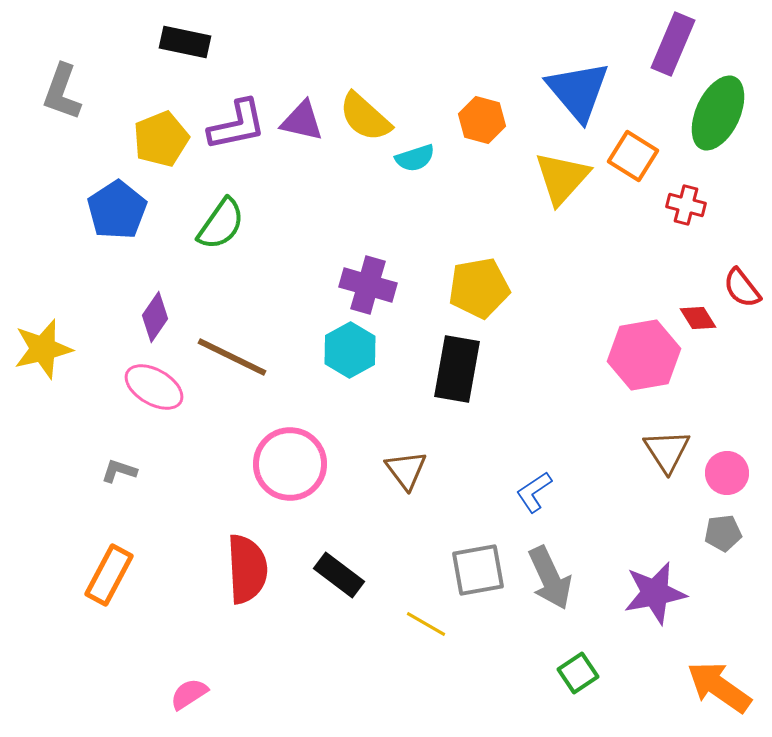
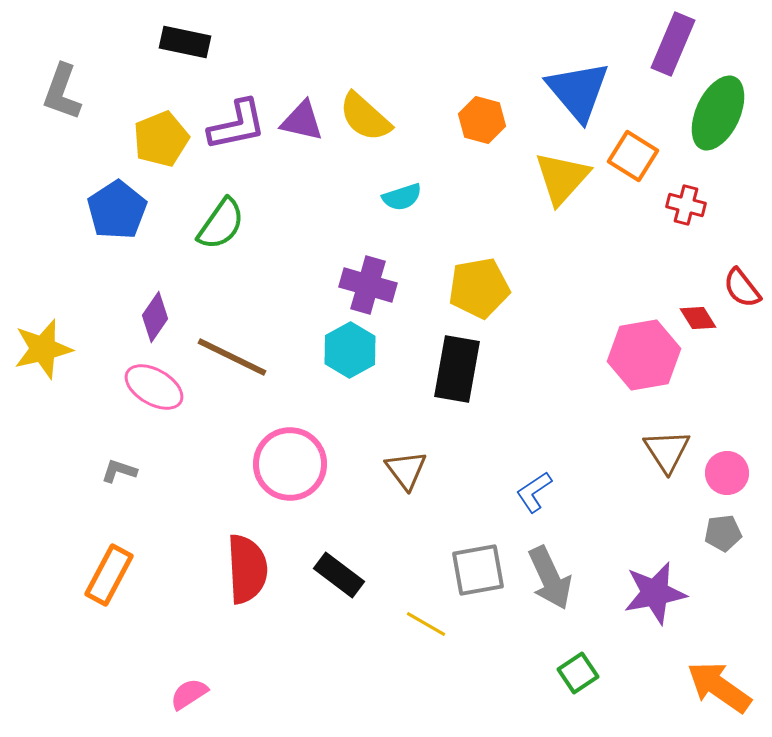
cyan semicircle at (415, 158): moved 13 px left, 39 px down
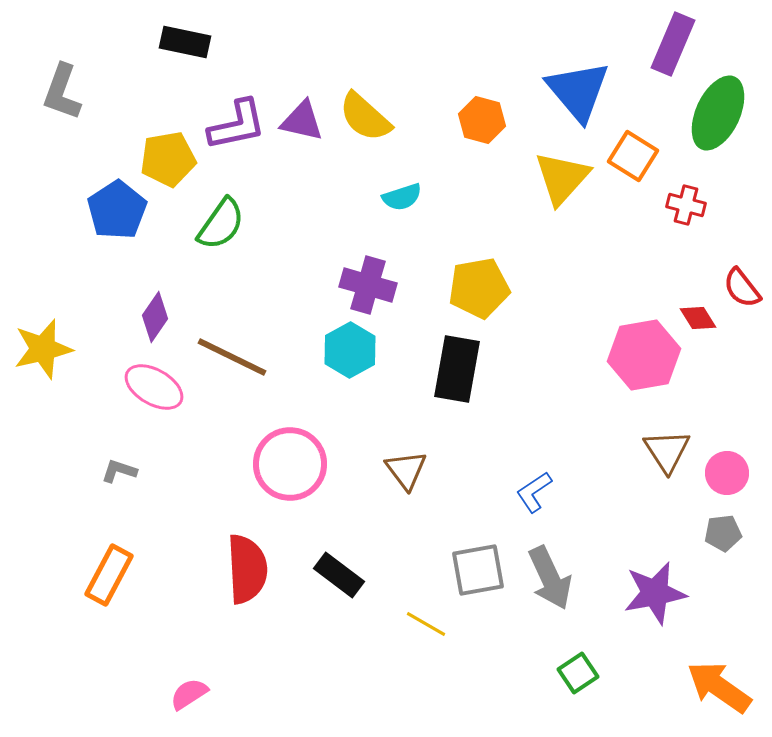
yellow pentagon at (161, 139): moved 7 px right, 20 px down; rotated 12 degrees clockwise
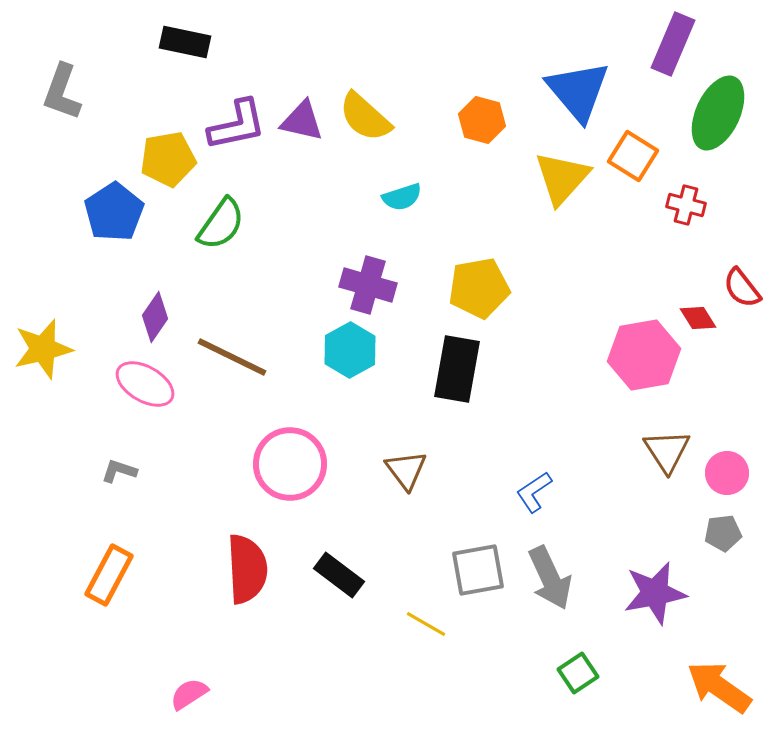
blue pentagon at (117, 210): moved 3 px left, 2 px down
pink ellipse at (154, 387): moved 9 px left, 3 px up
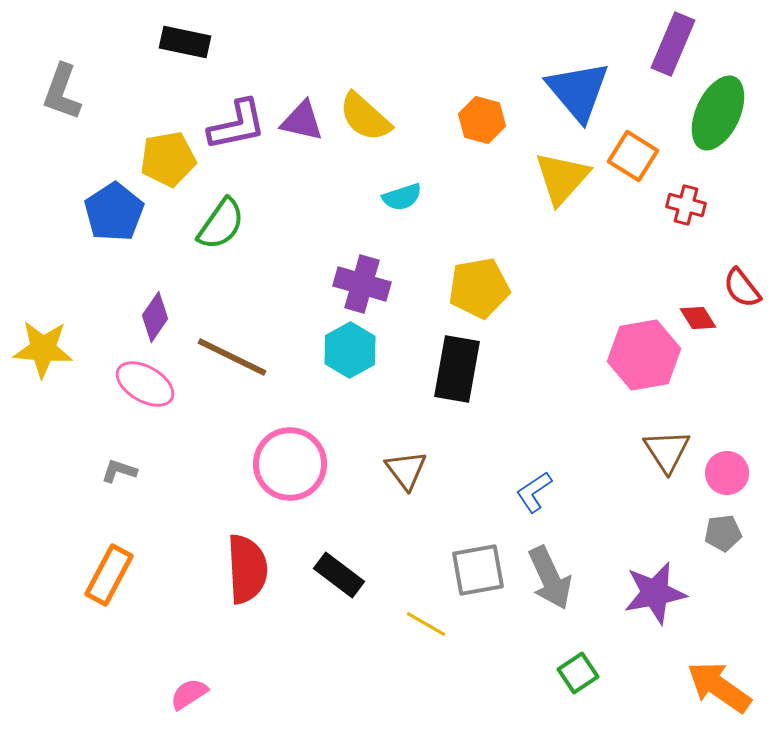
purple cross at (368, 285): moved 6 px left, 1 px up
yellow star at (43, 349): rotated 18 degrees clockwise
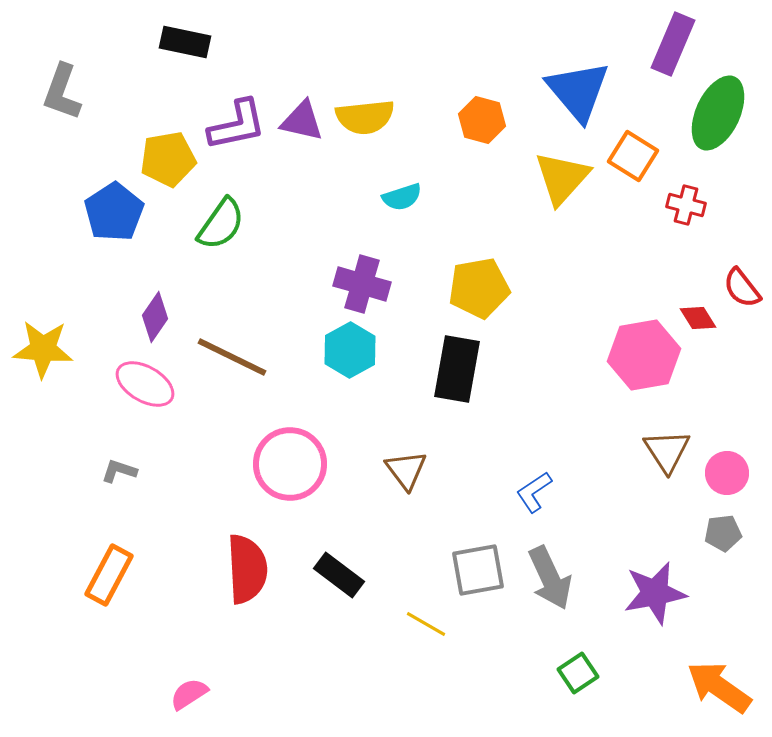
yellow semicircle at (365, 117): rotated 48 degrees counterclockwise
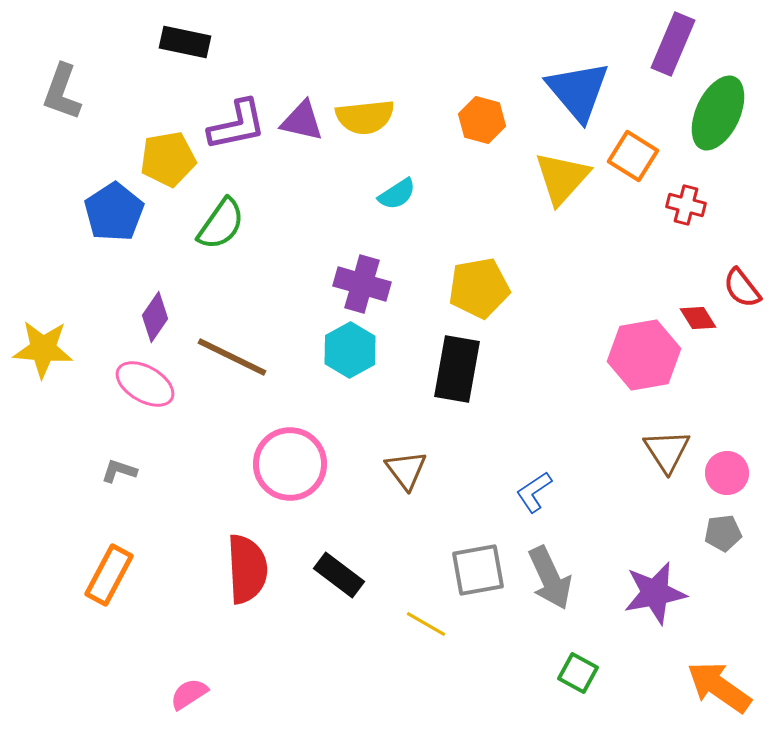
cyan semicircle at (402, 197): moved 5 px left, 3 px up; rotated 15 degrees counterclockwise
green square at (578, 673): rotated 27 degrees counterclockwise
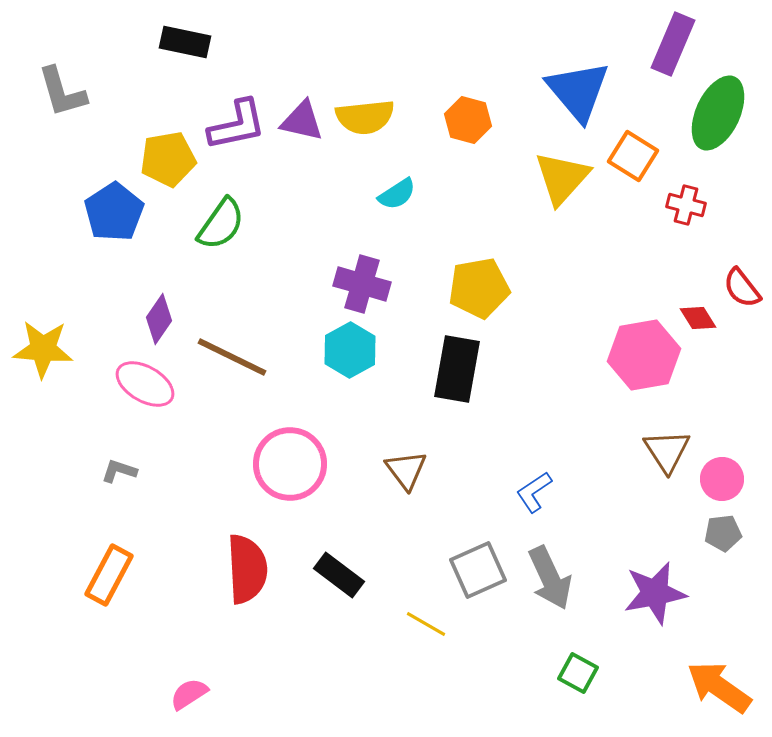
gray L-shape at (62, 92): rotated 36 degrees counterclockwise
orange hexagon at (482, 120): moved 14 px left
purple diamond at (155, 317): moved 4 px right, 2 px down
pink circle at (727, 473): moved 5 px left, 6 px down
gray square at (478, 570): rotated 14 degrees counterclockwise
